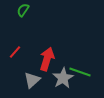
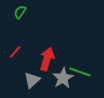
green semicircle: moved 3 px left, 2 px down
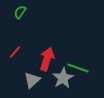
green line: moved 2 px left, 4 px up
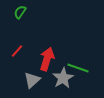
red line: moved 2 px right, 1 px up
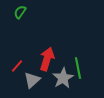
red line: moved 15 px down
green line: rotated 60 degrees clockwise
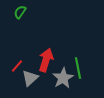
red arrow: moved 1 px left, 1 px down
gray triangle: moved 2 px left, 2 px up
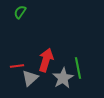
red line: rotated 40 degrees clockwise
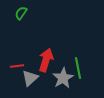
green semicircle: moved 1 px right, 1 px down
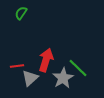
green line: rotated 35 degrees counterclockwise
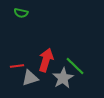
green semicircle: rotated 112 degrees counterclockwise
green line: moved 3 px left, 2 px up
gray triangle: rotated 24 degrees clockwise
